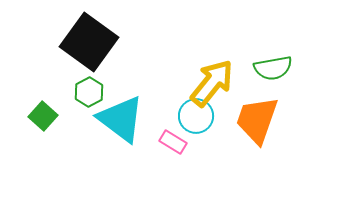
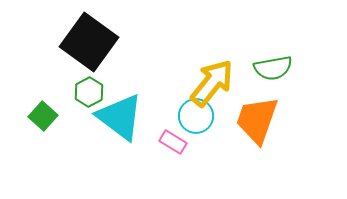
cyan triangle: moved 1 px left, 2 px up
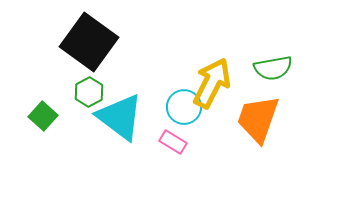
yellow arrow: rotated 12 degrees counterclockwise
cyan circle: moved 12 px left, 9 px up
orange trapezoid: moved 1 px right, 1 px up
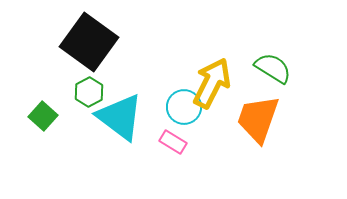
green semicircle: rotated 138 degrees counterclockwise
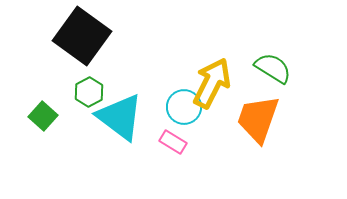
black square: moved 7 px left, 6 px up
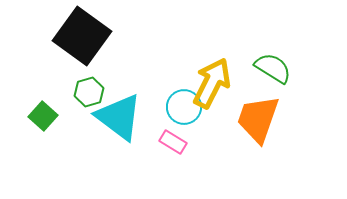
green hexagon: rotated 12 degrees clockwise
cyan triangle: moved 1 px left
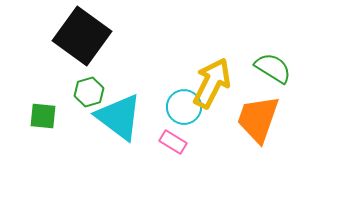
green square: rotated 36 degrees counterclockwise
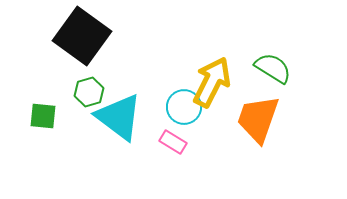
yellow arrow: moved 1 px up
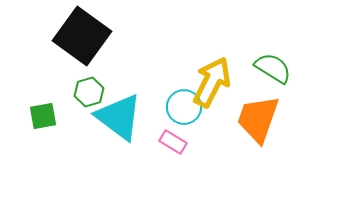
green square: rotated 16 degrees counterclockwise
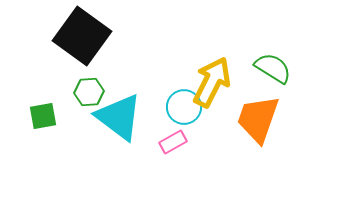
green hexagon: rotated 12 degrees clockwise
pink rectangle: rotated 60 degrees counterclockwise
